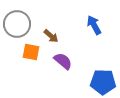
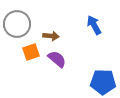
brown arrow: rotated 35 degrees counterclockwise
orange square: rotated 30 degrees counterclockwise
purple semicircle: moved 6 px left, 2 px up
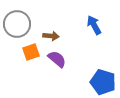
blue pentagon: rotated 15 degrees clockwise
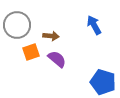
gray circle: moved 1 px down
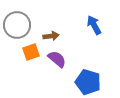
brown arrow: rotated 14 degrees counterclockwise
blue pentagon: moved 15 px left
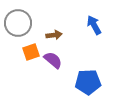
gray circle: moved 1 px right, 2 px up
brown arrow: moved 3 px right, 1 px up
purple semicircle: moved 4 px left, 1 px down
blue pentagon: rotated 20 degrees counterclockwise
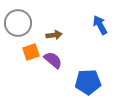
blue arrow: moved 6 px right
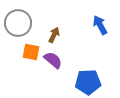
brown arrow: rotated 56 degrees counterclockwise
orange square: rotated 30 degrees clockwise
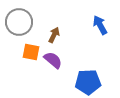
gray circle: moved 1 px right, 1 px up
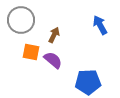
gray circle: moved 2 px right, 2 px up
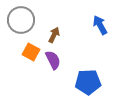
orange square: rotated 18 degrees clockwise
purple semicircle: rotated 24 degrees clockwise
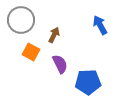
purple semicircle: moved 7 px right, 4 px down
